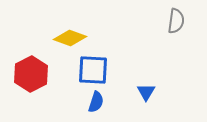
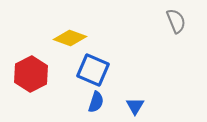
gray semicircle: rotated 30 degrees counterclockwise
blue square: rotated 20 degrees clockwise
blue triangle: moved 11 px left, 14 px down
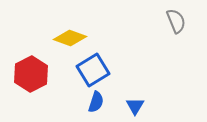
blue square: rotated 36 degrees clockwise
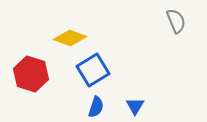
red hexagon: rotated 16 degrees counterclockwise
blue semicircle: moved 5 px down
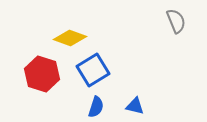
red hexagon: moved 11 px right
blue triangle: rotated 48 degrees counterclockwise
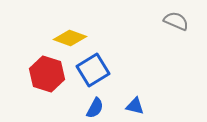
gray semicircle: rotated 45 degrees counterclockwise
red hexagon: moved 5 px right
blue semicircle: moved 1 px left, 1 px down; rotated 10 degrees clockwise
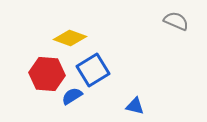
red hexagon: rotated 12 degrees counterclockwise
blue semicircle: moved 23 px left, 12 px up; rotated 150 degrees counterclockwise
